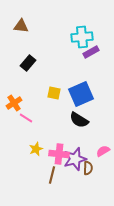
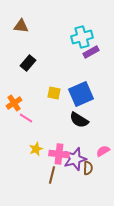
cyan cross: rotated 10 degrees counterclockwise
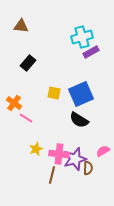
orange cross: rotated 21 degrees counterclockwise
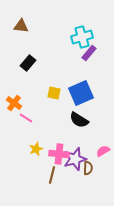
purple rectangle: moved 2 px left, 1 px down; rotated 21 degrees counterclockwise
blue square: moved 1 px up
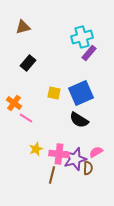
brown triangle: moved 2 px right, 1 px down; rotated 21 degrees counterclockwise
pink semicircle: moved 7 px left, 1 px down
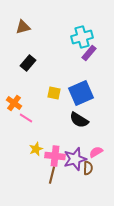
pink cross: moved 4 px left, 2 px down
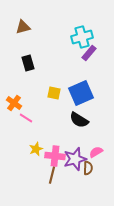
black rectangle: rotated 56 degrees counterclockwise
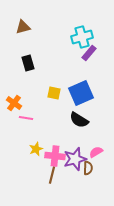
pink line: rotated 24 degrees counterclockwise
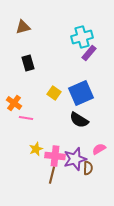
yellow square: rotated 24 degrees clockwise
pink semicircle: moved 3 px right, 3 px up
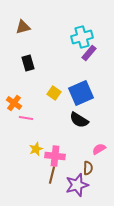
purple star: moved 2 px right, 26 px down
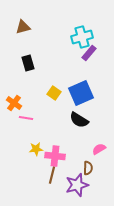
yellow star: rotated 16 degrees clockwise
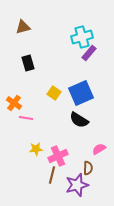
pink cross: moved 3 px right; rotated 30 degrees counterclockwise
